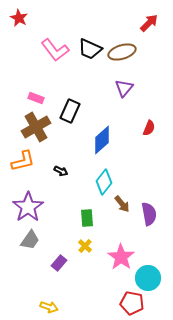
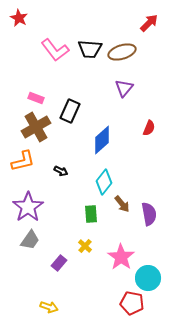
black trapezoid: rotated 20 degrees counterclockwise
green rectangle: moved 4 px right, 4 px up
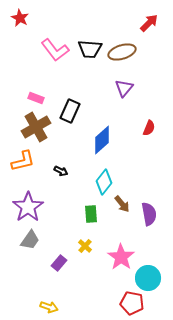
red star: moved 1 px right
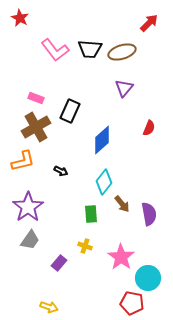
yellow cross: rotated 24 degrees counterclockwise
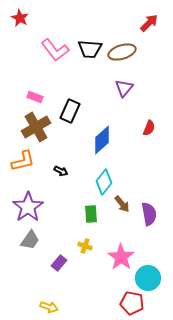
pink rectangle: moved 1 px left, 1 px up
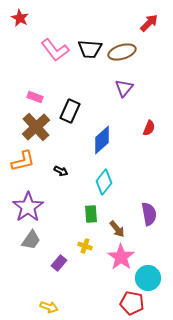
brown cross: rotated 12 degrees counterclockwise
brown arrow: moved 5 px left, 25 px down
gray trapezoid: moved 1 px right
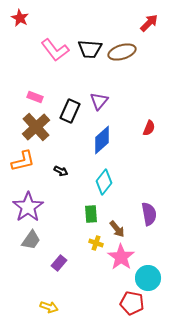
purple triangle: moved 25 px left, 13 px down
yellow cross: moved 11 px right, 3 px up
